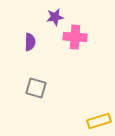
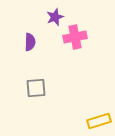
purple star: rotated 12 degrees counterclockwise
pink cross: rotated 15 degrees counterclockwise
gray square: rotated 20 degrees counterclockwise
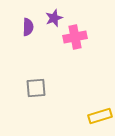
purple star: moved 1 px left, 1 px down
purple semicircle: moved 2 px left, 15 px up
yellow rectangle: moved 1 px right, 5 px up
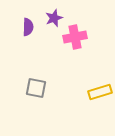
gray square: rotated 15 degrees clockwise
yellow rectangle: moved 24 px up
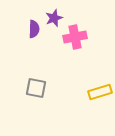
purple semicircle: moved 6 px right, 2 px down
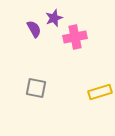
purple semicircle: rotated 30 degrees counterclockwise
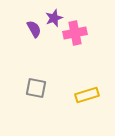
pink cross: moved 4 px up
yellow rectangle: moved 13 px left, 3 px down
